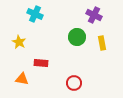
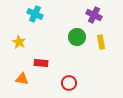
yellow rectangle: moved 1 px left, 1 px up
red circle: moved 5 px left
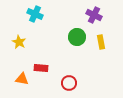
red rectangle: moved 5 px down
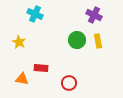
green circle: moved 3 px down
yellow rectangle: moved 3 px left, 1 px up
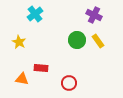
cyan cross: rotated 28 degrees clockwise
yellow rectangle: rotated 24 degrees counterclockwise
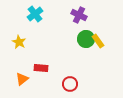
purple cross: moved 15 px left
green circle: moved 9 px right, 1 px up
orange triangle: rotated 48 degrees counterclockwise
red circle: moved 1 px right, 1 px down
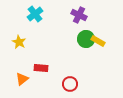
yellow rectangle: rotated 24 degrees counterclockwise
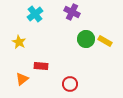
purple cross: moved 7 px left, 3 px up
yellow rectangle: moved 7 px right
red rectangle: moved 2 px up
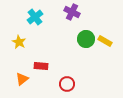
cyan cross: moved 3 px down
red circle: moved 3 px left
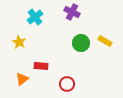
green circle: moved 5 px left, 4 px down
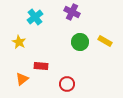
green circle: moved 1 px left, 1 px up
